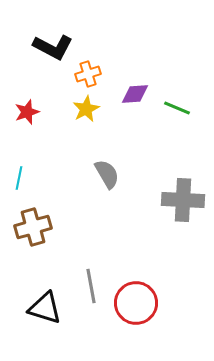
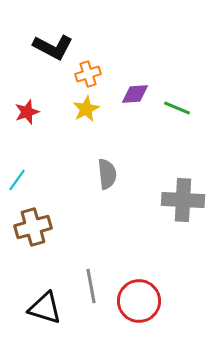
gray semicircle: rotated 24 degrees clockwise
cyan line: moved 2 px left, 2 px down; rotated 25 degrees clockwise
red circle: moved 3 px right, 2 px up
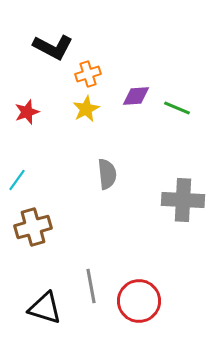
purple diamond: moved 1 px right, 2 px down
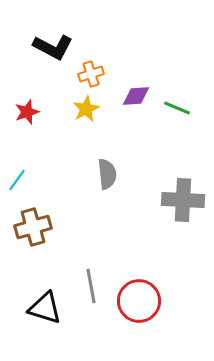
orange cross: moved 3 px right
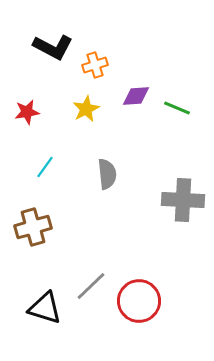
orange cross: moved 4 px right, 9 px up
red star: rotated 10 degrees clockwise
cyan line: moved 28 px right, 13 px up
gray line: rotated 56 degrees clockwise
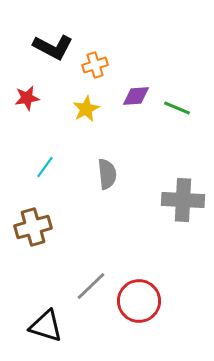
red star: moved 14 px up
black triangle: moved 1 px right, 18 px down
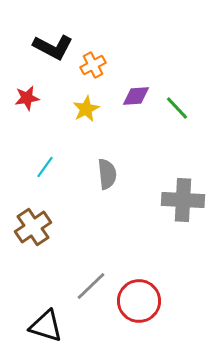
orange cross: moved 2 px left; rotated 10 degrees counterclockwise
green line: rotated 24 degrees clockwise
brown cross: rotated 18 degrees counterclockwise
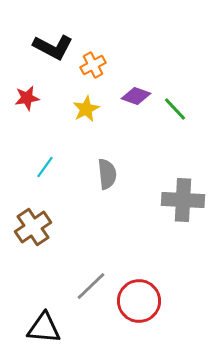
purple diamond: rotated 24 degrees clockwise
green line: moved 2 px left, 1 px down
black triangle: moved 2 px left, 2 px down; rotated 12 degrees counterclockwise
